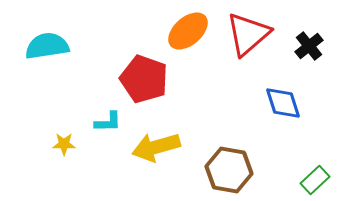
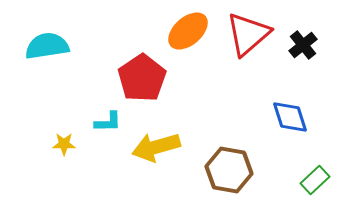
black cross: moved 6 px left, 1 px up
red pentagon: moved 2 px left, 1 px up; rotated 18 degrees clockwise
blue diamond: moved 7 px right, 14 px down
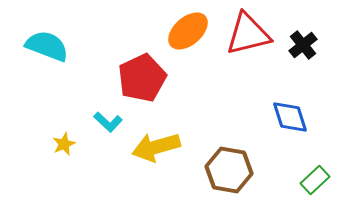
red triangle: rotated 27 degrees clockwise
cyan semicircle: rotated 30 degrees clockwise
red pentagon: rotated 9 degrees clockwise
cyan L-shape: rotated 44 degrees clockwise
yellow star: rotated 25 degrees counterclockwise
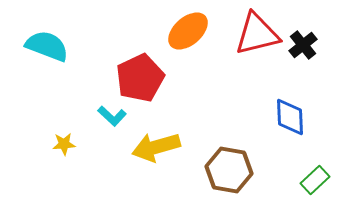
red triangle: moved 9 px right
red pentagon: moved 2 px left
blue diamond: rotated 15 degrees clockwise
cyan L-shape: moved 4 px right, 6 px up
yellow star: rotated 20 degrees clockwise
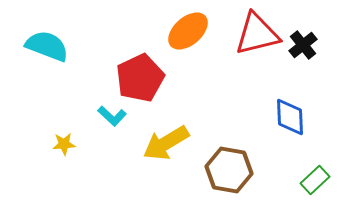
yellow arrow: moved 10 px right, 4 px up; rotated 15 degrees counterclockwise
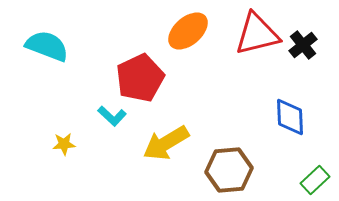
brown hexagon: rotated 15 degrees counterclockwise
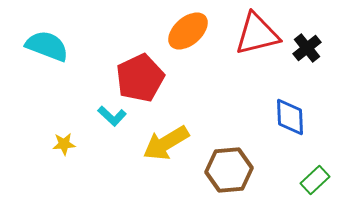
black cross: moved 4 px right, 3 px down
